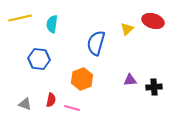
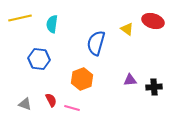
yellow triangle: rotated 40 degrees counterclockwise
red semicircle: rotated 40 degrees counterclockwise
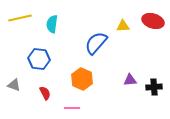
yellow triangle: moved 4 px left, 3 px up; rotated 40 degrees counterclockwise
blue semicircle: rotated 25 degrees clockwise
orange hexagon: rotated 15 degrees counterclockwise
red semicircle: moved 6 px left, 7 px up
gray triangle: moved 11 px left, 19 px up
pink line: rotated 14 degrees counterclockwise
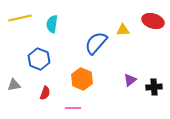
yellow triangle: moved 4 px down
blue hexagon: rotated 15 degrees clockwise
purple triangle: rotated 32 degrees counterclockwise
gray triangle: rotated 32 degrees counterclockwise
red semicircle: rotated 48 degrees clockwise
pink line: moved 1 px right
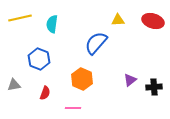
yellow triangle: moved 5 px left, 10 px up
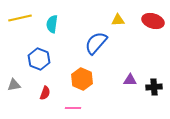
purple triangle: rotated 40 degrees clockwise
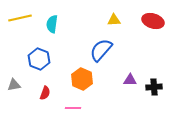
yellow triangle: moved 4 px left
blue semicircle: moved 5 px right, 7 px down
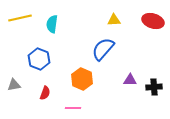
blue semicircle: moved 2 px right, 1 px up
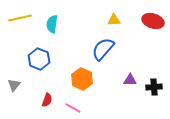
gray triangle: rotated 40 degrees counterclockwise
red semicircle: moved 2 px right, 7 px down
pink line: rotated 28 degrees clockwise
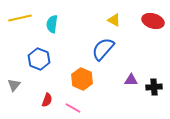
yellow triangle: rotated 32 degrees clockwise
purple triangle: moved 1 px right
